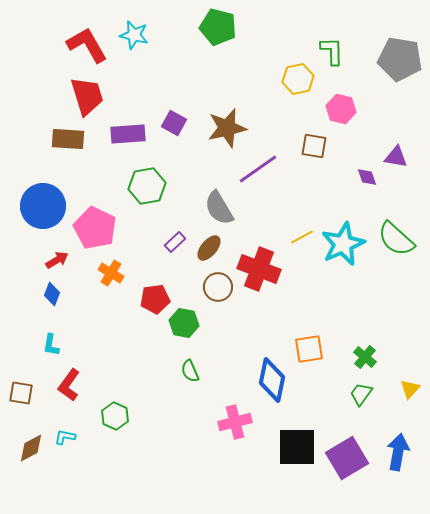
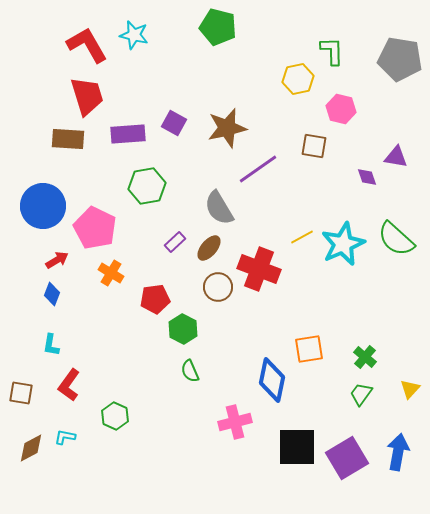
green hexagon at (184, 323): moved 1 px left, 6 px down; rotated 16 degrees clockwise
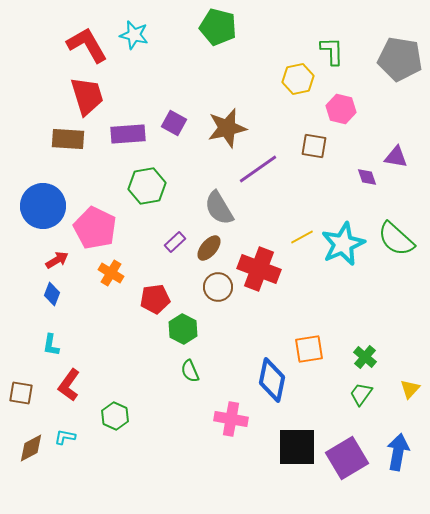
pink cross at (235, 422): moved 4 px left, 3 px up; rotated 24 degrees clockwise
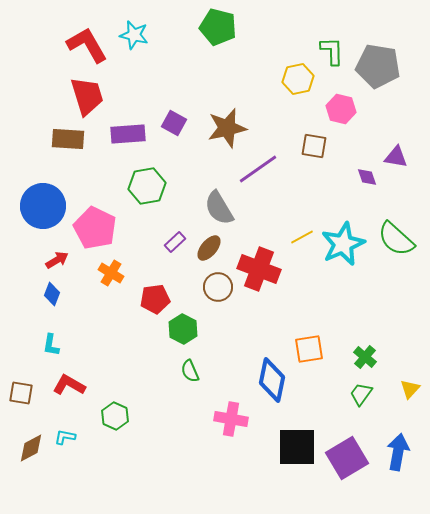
gray pentagon at (400, 59): moved 22 px left, 7 px down
red L-shape at (69, 385): rotated 84 degrees clockwise
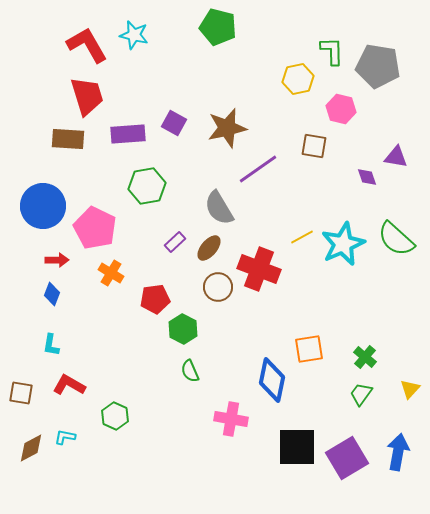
red arrow at (57, 260): rotated 30 degrees clockwise
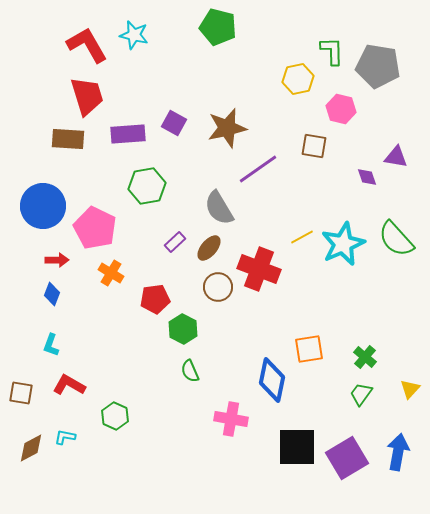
green semicircle at (396, 239): rotated 6 degrees clockwise
cyan L-shape at (51, 345): rotated 10 degrees clockwise
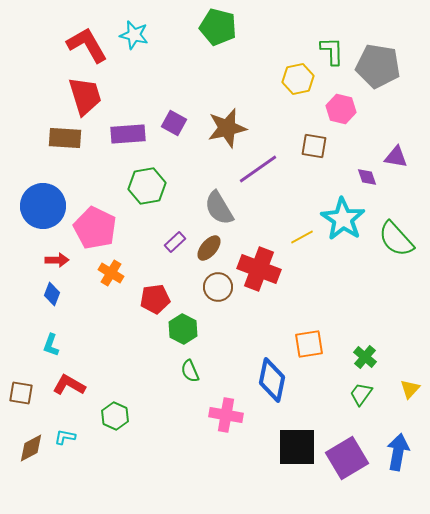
red trapezoid at (87, 96): moved 2 px left
brown rectangle at (68, 139): moved 3 px left, 1 px up
cyan star at (343, 244): moved 25 px up; rotated 15 degrees counterclockwise
orange square at (309, 349): moved 5 px up
pink cross at (231, 419): moved 5 px left, 4 px up
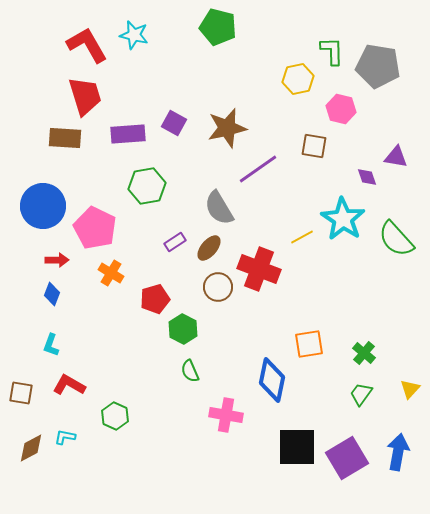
purple rectangle at (175, 242): rotated 10 degrees clockwise
red pentagon at (155, 299): rotated 8 degrees counterclockwise
green cross at (365, 357): moved 1 px left, 4 px up
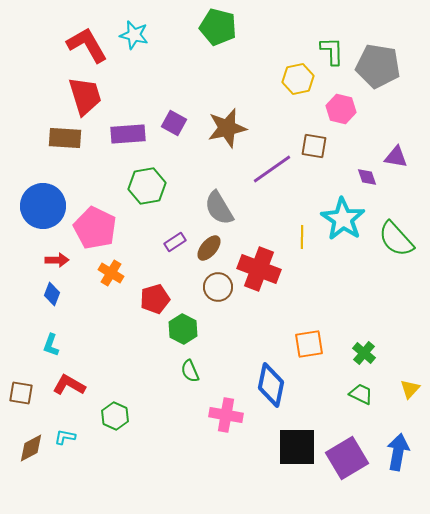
purple line at (258, 169): moved 14 px right
yellow line at (302, 237): rotated 60 degrees counterclockwise
blue diamond at (272, 380): moved 1 px left, 5 px down
green trapezoid at (361, 394): rotated 80 degrees clockwise
